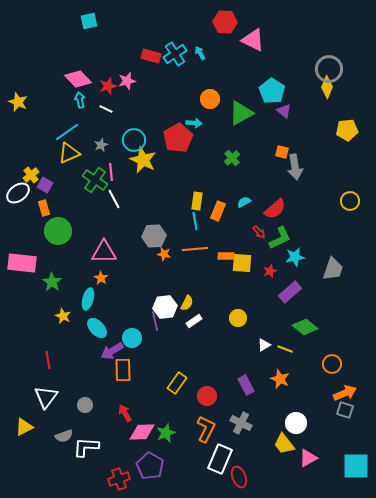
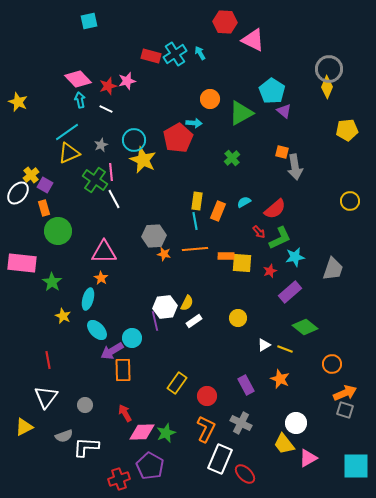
white ellipse at (18, 193): rotated 15 degrees counterclockwise
cyan ellipse at (97, 328): moved 2 px down
red ellipse at (239, 477): moved 6 px right, 3 px up; rotated 25 degrees counterclockwise
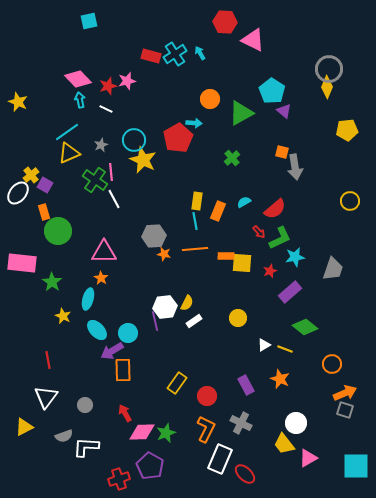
orange rectangle at (44, 208): moved 4 px down
cyan circle at (132, 338): moved 4 px left, 5 px up
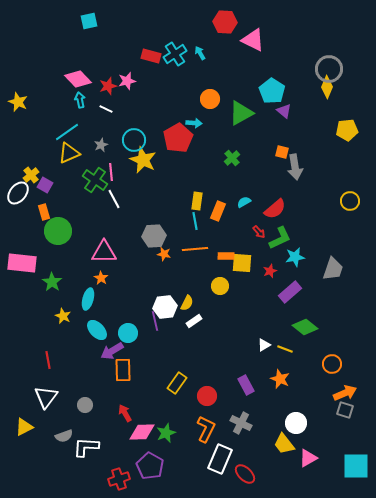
yellow circle at (238, 318): moved 18 px left, 32 px up
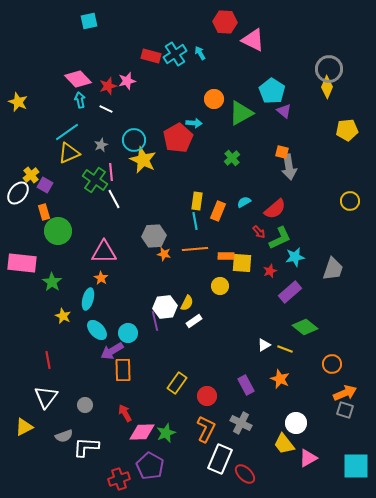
orange circle at (210, 99): moved 4 px right
gray arrow at (295, 167): moved 6 px left
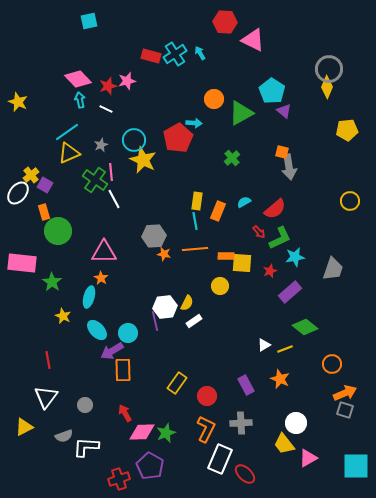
cyan ellipse at (88, 299): moved 1 px right, 2 px up
yellow line at (285, 349): rotated 42 degrees counterclockwise
gray cross at (241, 423): rotated 30 degrees counterclockwise
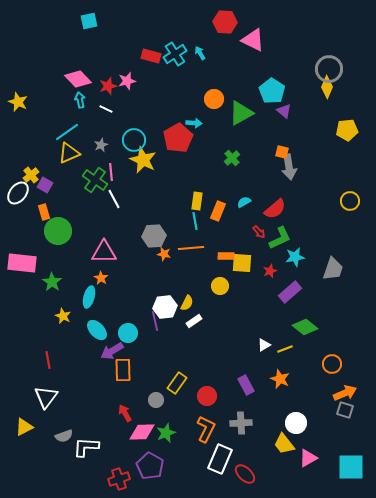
orange line at (195, 249): moved 4 px left, 1 px up
gray circle at (85, 405): moved 71 px right, 5 px up
cyan square at (356, 466): moved 5 px left, 1 px down
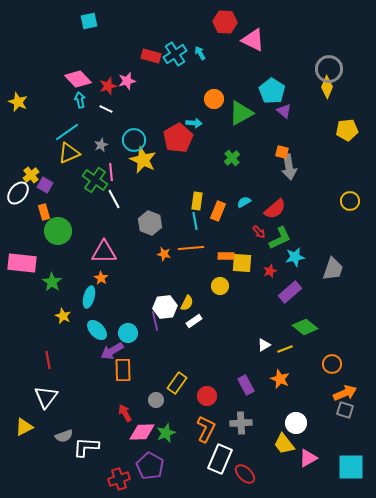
gray hexagon at (154, 236): moved 4 px left, 13 px up; rotated 25 degrees clockwise
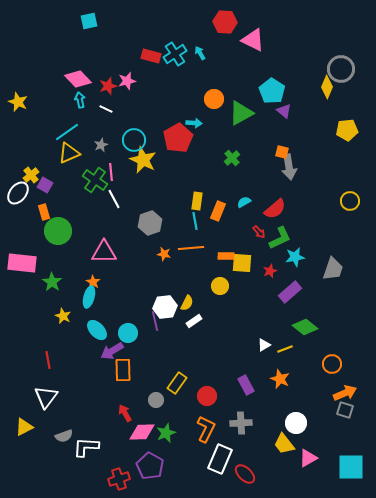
gray circle at (329, 69): moved 12 px right
gray hexagon at (150, 223): rotated 20 degrees clockwise
orange star at (101, 278): moved 8 px left, 4 px down
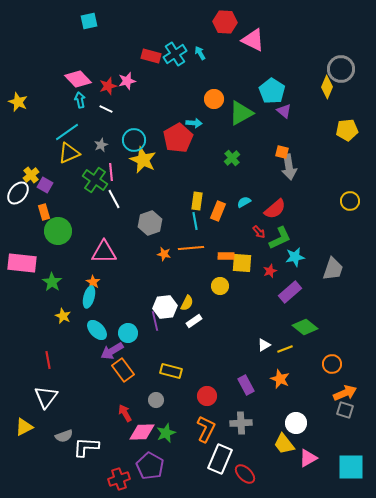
orange rectangle at (123, 370): rotated 35 degrees counterclockwise
yellow rectangle at (177, 383): moved 6 px left, 12 px up; rotated 70 degrees clockwise
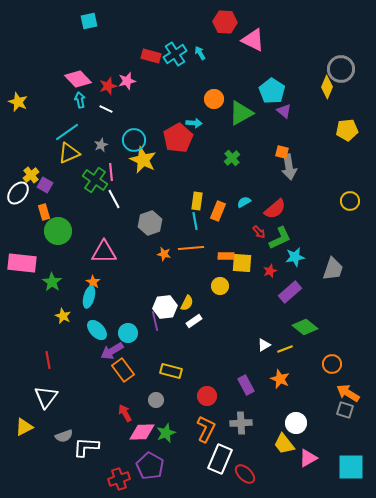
orange arrow at (345, 393): moved 3 px right; rotated 125 degrees counterclockwise
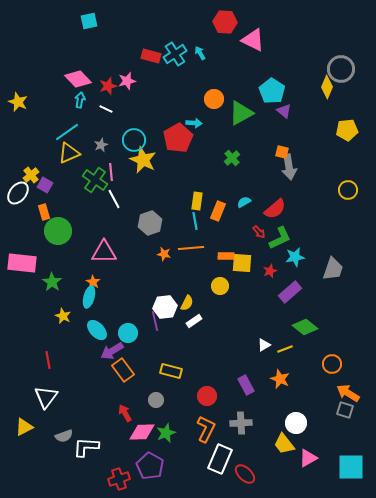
cyan arrow at (80, 100): rotated 21 degrees clockwise
yellow circle at (350, 201): moved 2 px left, 11 px up
